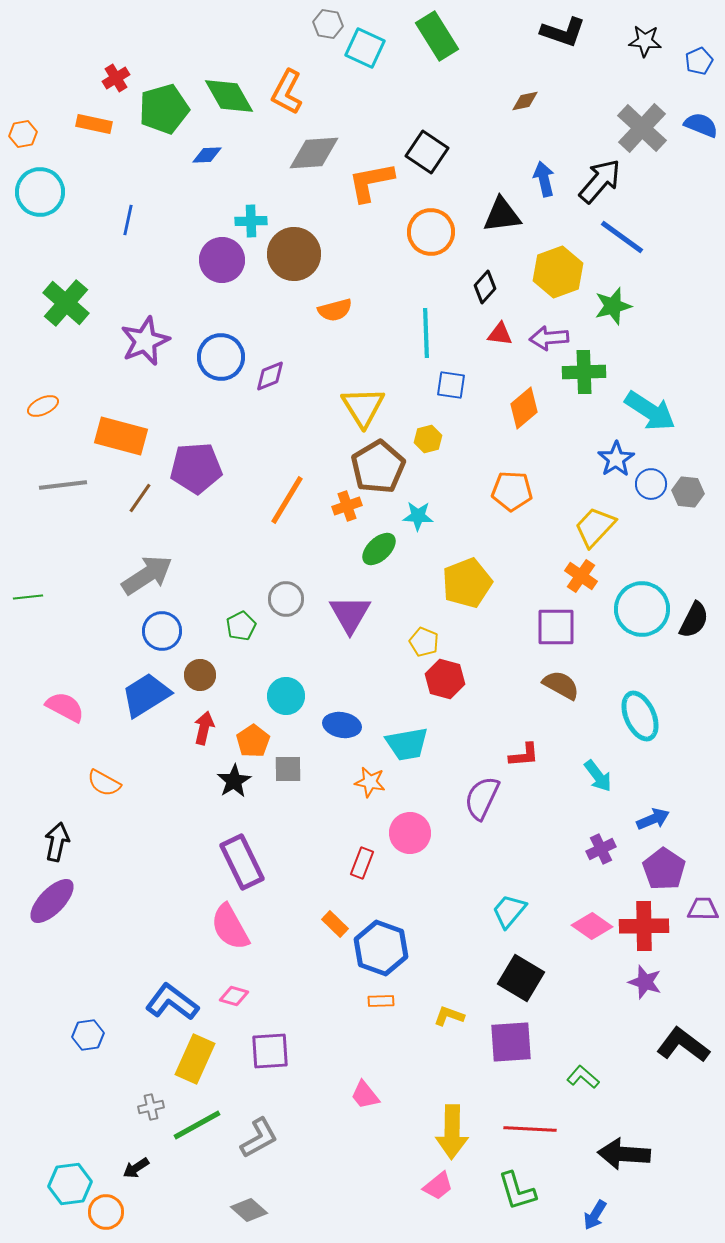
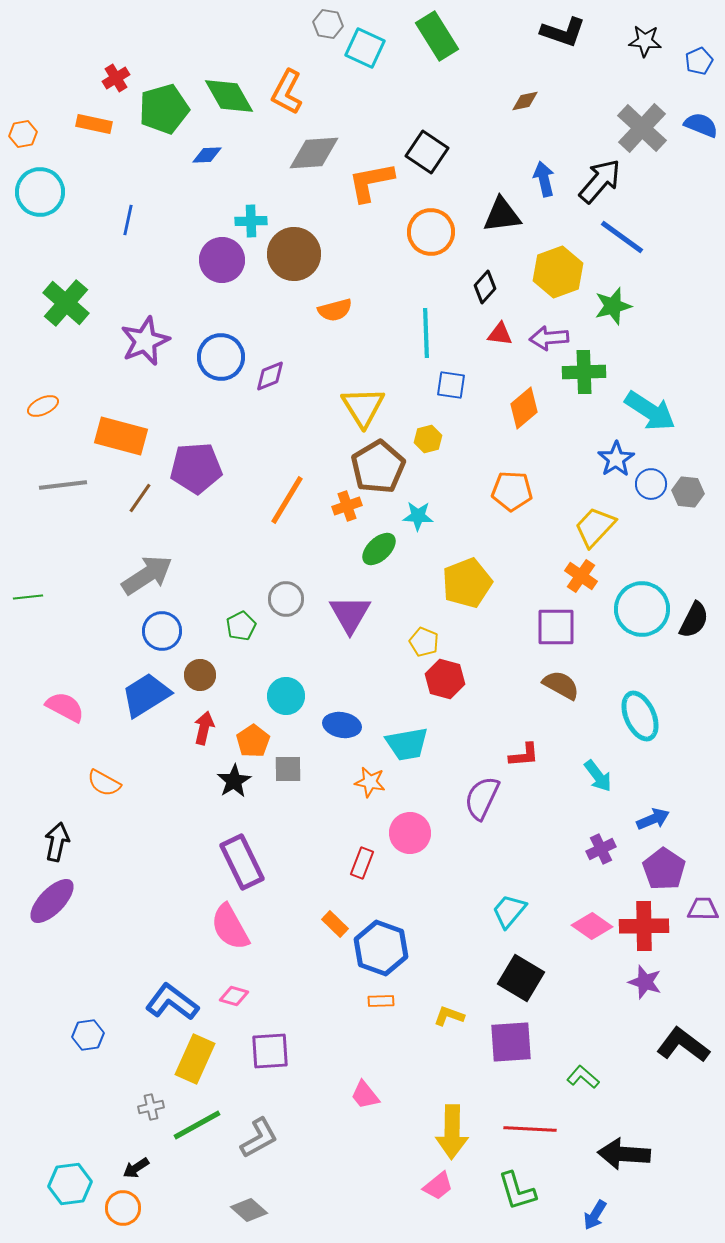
orange circle at (106, 1212): moved 17 px right, 4 px up
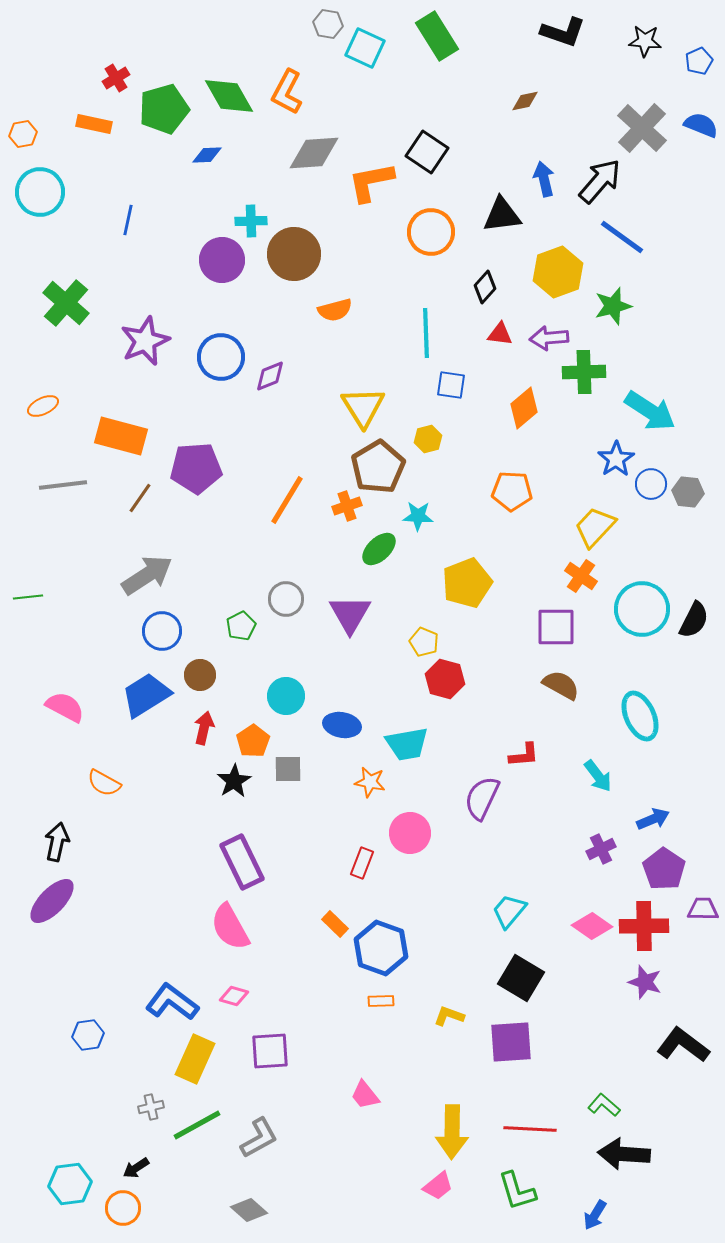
green L-shape at (583, 1077): moved 21 px right, 28 px down
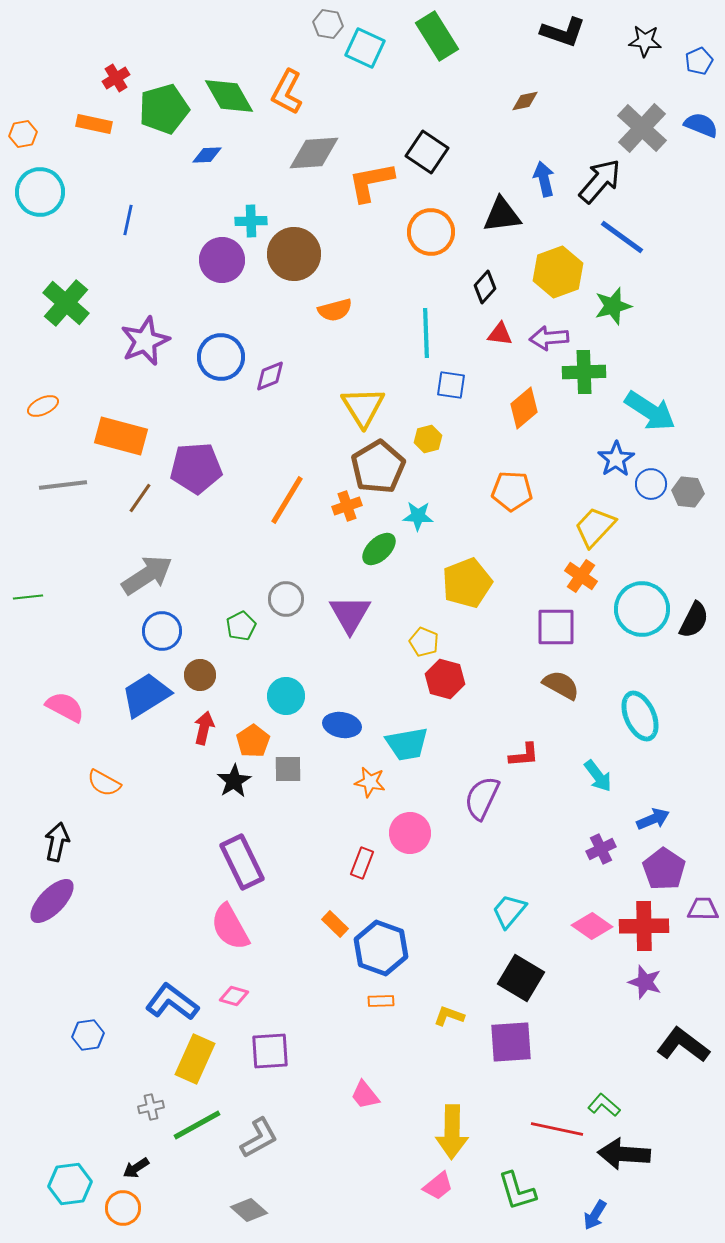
red line at (530, 1129): moved 27 px right; rotated 9 degrees clockwise
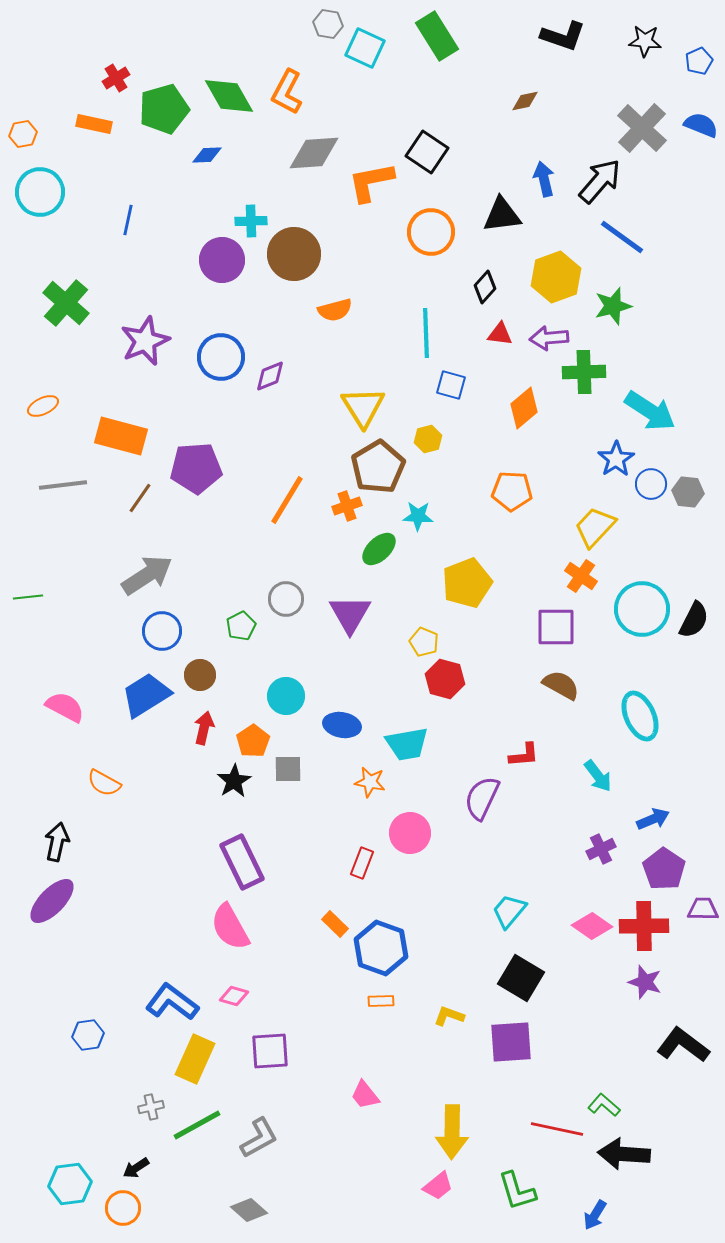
black L-shape at (563, 32): moved 4 px down
yellow hexagon at (558, 272): moved 2 px left, 5 px down
blue square at (451, 385): rotated 8 degrees clockwise
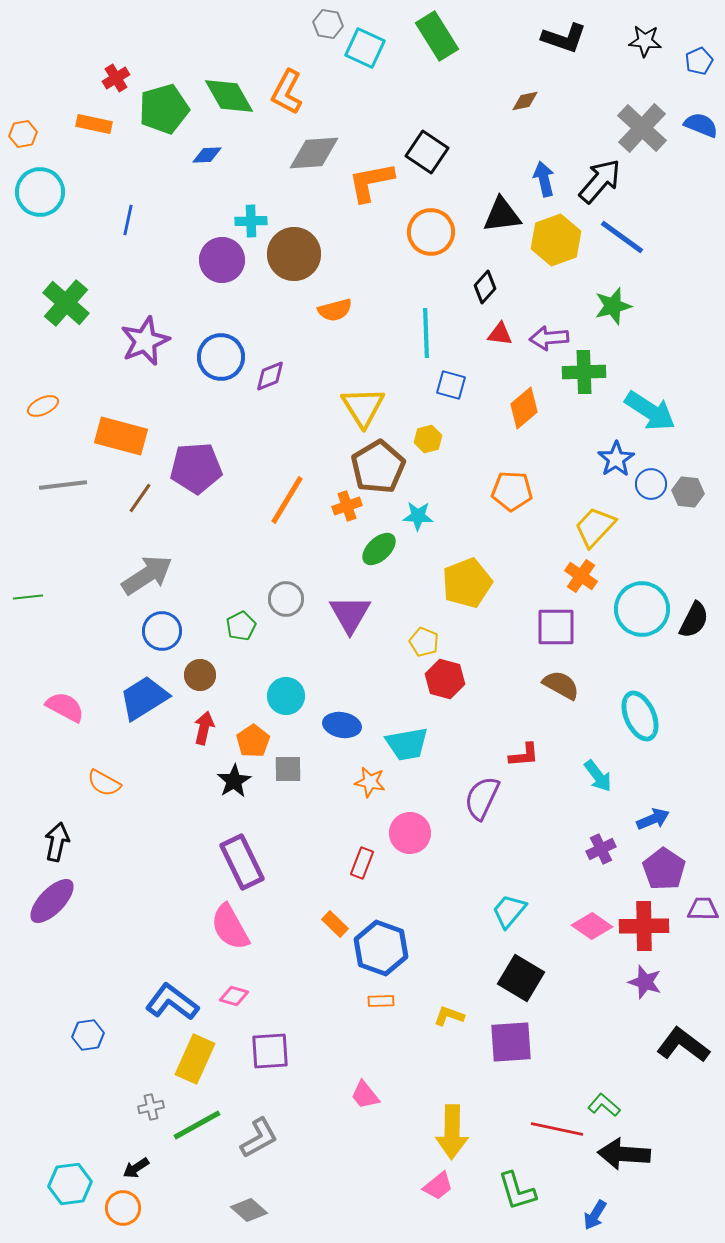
black L-shape at (563, 36): moved 1 px right, 2 px down
yellow hexagon at (556, 277): moved 37 px up
blue trapezoid at (146, 695): moved 2 px left, 3 px down
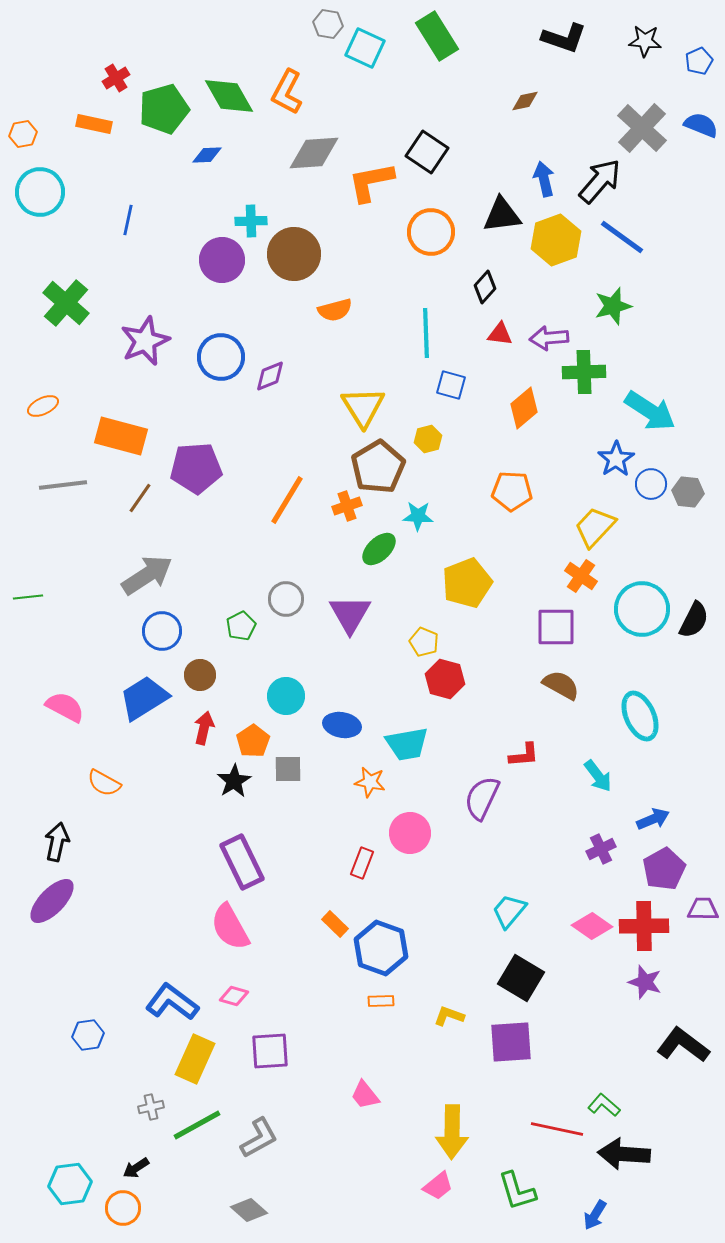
purple pentagon at (664, 869): rotated 9 degrees clockwise
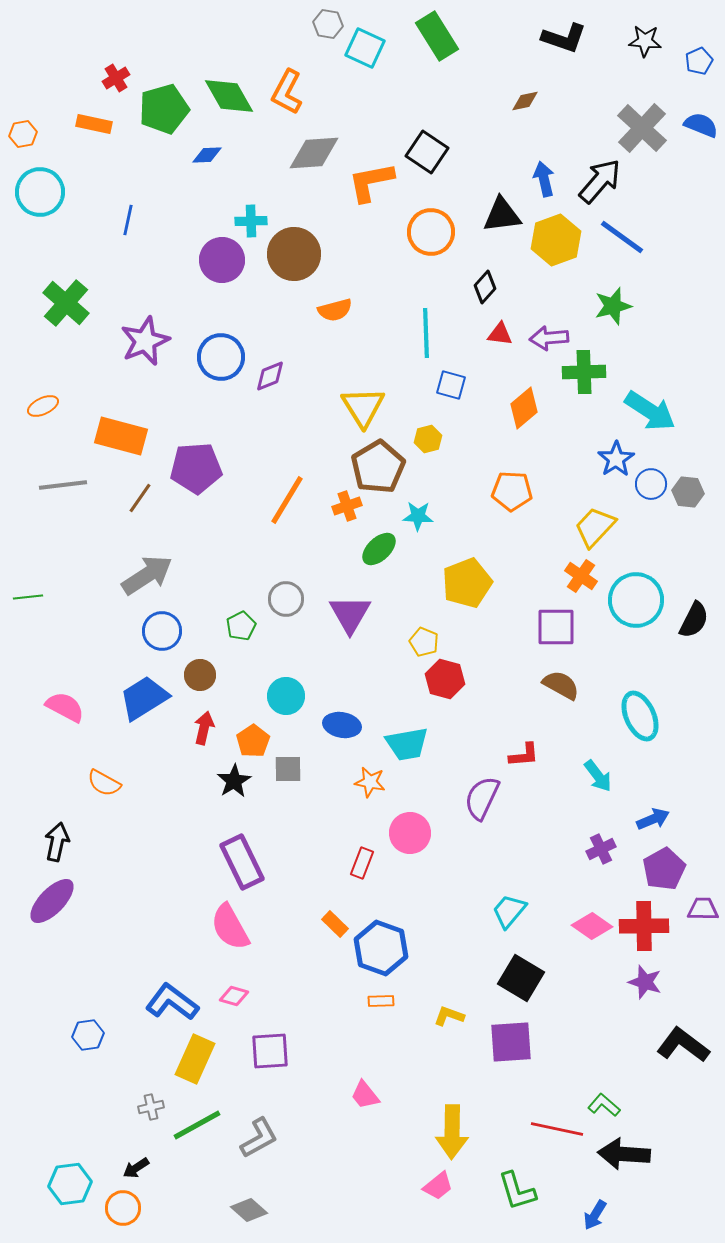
cyan circle at (642, 609): moved 6 px left, 9 px up
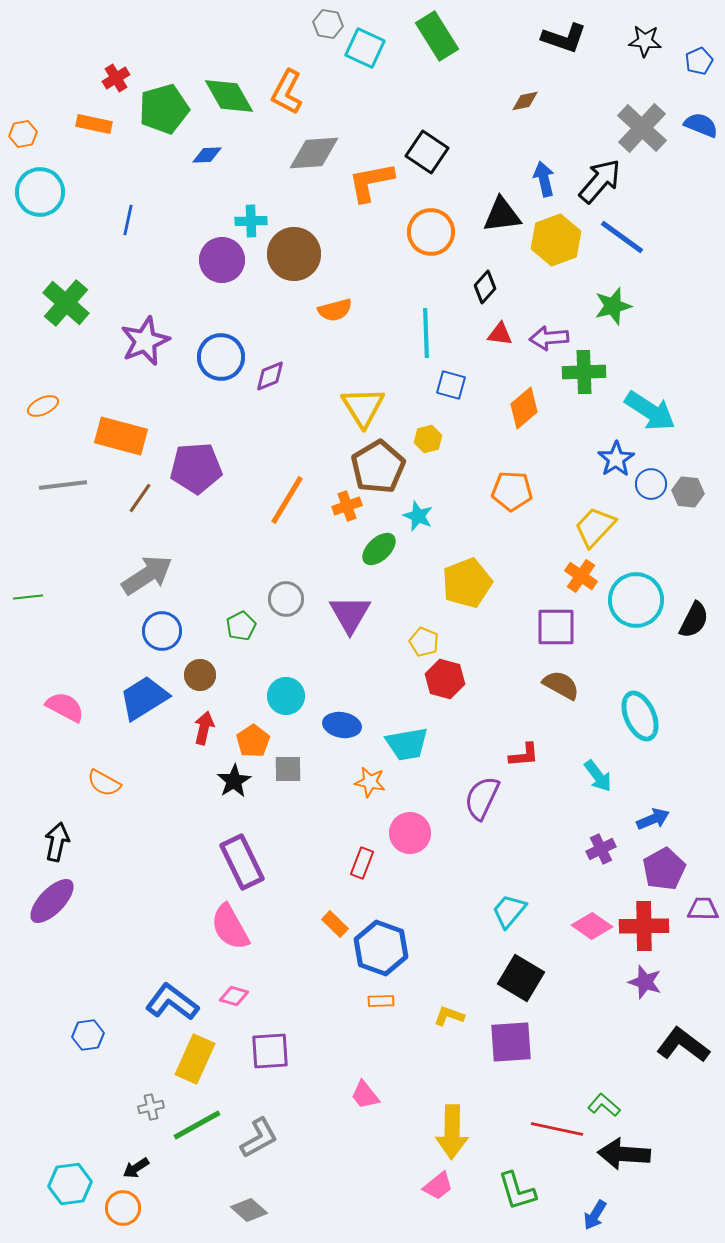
cyan star at (418, 516): rotated 20 degrees clockwise
